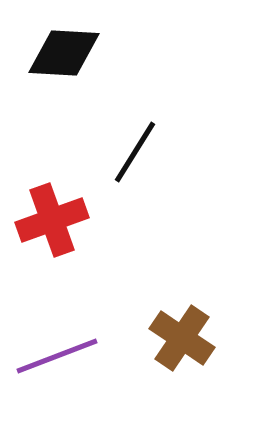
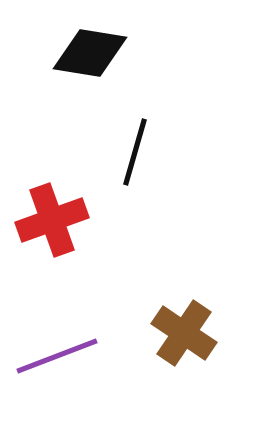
black diamond: moved 26 px right; rotated 6 degrees clockwise
black line: rotated 16 degrees counterclockwise
brown cross: moved 2 px right, 5 px up
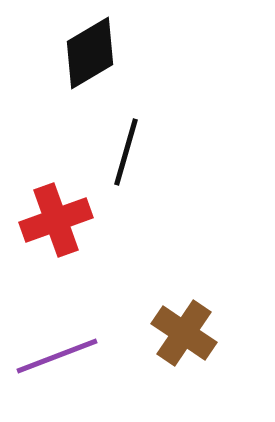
black diamond: rotated 40 degrees counterclockwise
black line: moved 9 px left
red cross: moved 4 px right
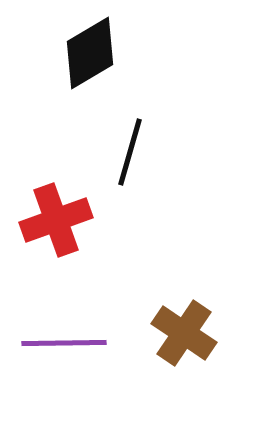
black line: moved 4 px right
purple line: moved 7 px right, 13 px up; rotated 20 degrees clockwise
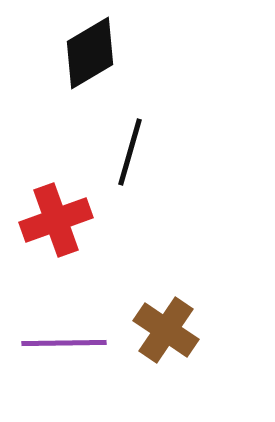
brown cross: moved 18 px left, 3 px up
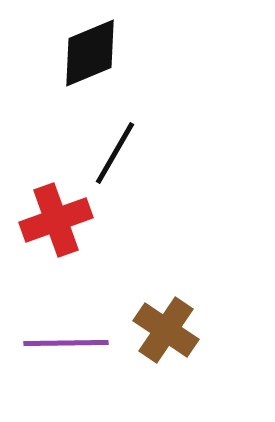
black diamond: rotated 8 degrees clockwise
black line: moved 15 px left, 1 px down; rotated 14 degrees clockwise
purple line: moved 2 px right
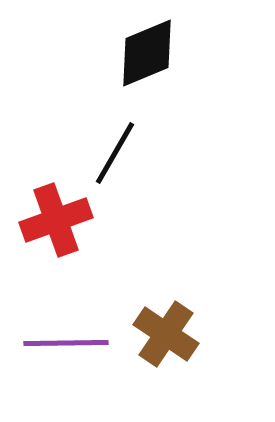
black diamond: moved 57 px right
brown cross: moved 4 px down
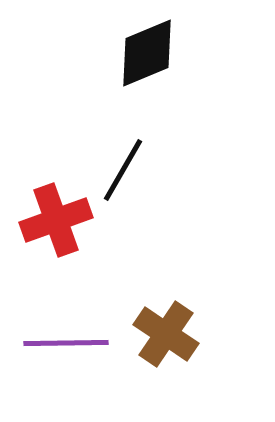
black line: moved 8 px right, 17 px down
